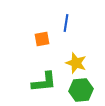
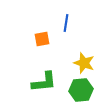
yellow star: moved 8 px right
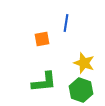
green hexagon: rotated 25 degrees clockwise
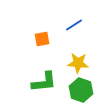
blue line: moved 8 px right, 2 px down; rotated 48 degrees clockwise
yellow star: moved 6 px left; rotated 15 degrees counterclockwise
